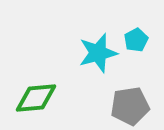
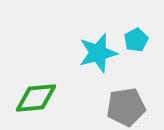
gray pentagon: moved 4 px left, 1 px down
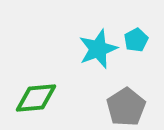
cyan star: moved 4 px up; rotated 6 degrees counterclockwise
gray pentagon: rotated 24 degrees counterclockwise
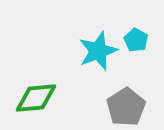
cyan pentagon: rotated 15 degrees counterclockwise
cyan star: moved 2 px down
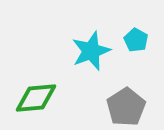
cyan star: moved 7 px left
